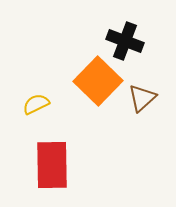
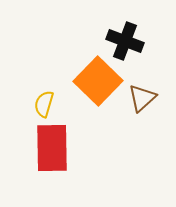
yellow semicircle: moved 8 px right; rotated 48 degrees counterclockwise
red rectangle: moved 17 px up
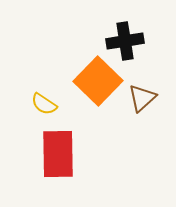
black cross: rotated 30 degrees counterclockwise
yellow semicircle: rotated 72 degrees counterclockwise
red rectangle: moved 6 px right, 6 px down
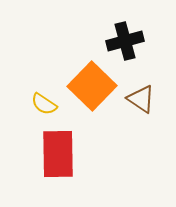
black cross: rotated 6 degrees counterclockwise
orange square: moved 6 px left, 5 px down
brown triangle: moved 1 px left, 1 px down; rotated 44 degrees counterclockwise
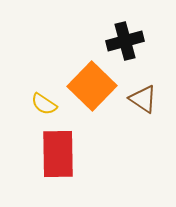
brown triangle: moved 2 px right
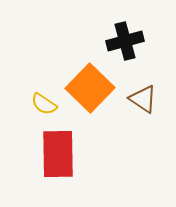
orange square: moved 2 px left, 2 px down
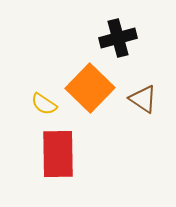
black cross: moved 7 px left, 3 px up
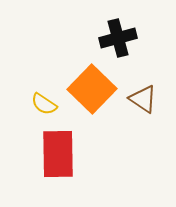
orange square: moved 2 px right, 1 px down
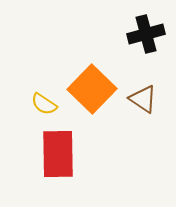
black cross: moved 28 px right, 4 px up
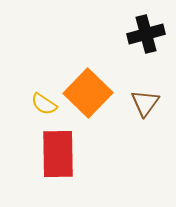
orange square: moved 4 px left, 4 px down
brown triangle: moved 2 px right, 4 px down; rotated 32 degrees clockwise
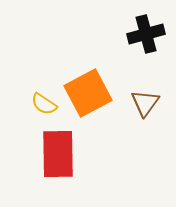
orange square: rotated 18 degrees clockwise
